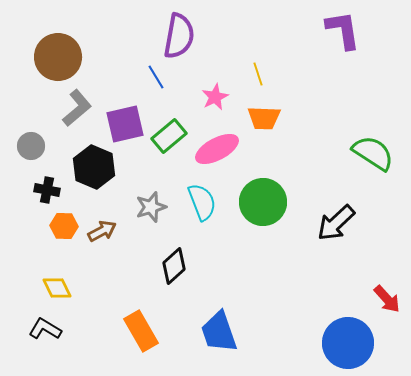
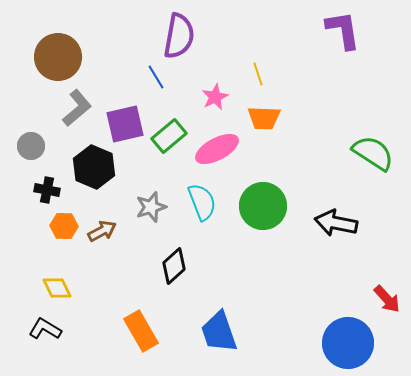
green circle: moved 4 px down
black arrow: rotated 54 degrees clockwise
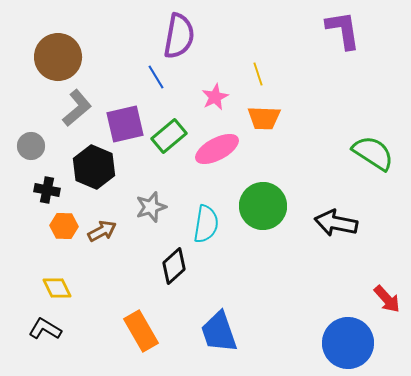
cyan semicircle: moved 4 px right, 22 px down; rotated 30 degrees clockwise
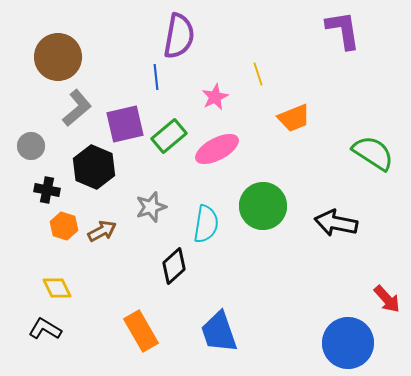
blue line: rotated 25 degrees clockwise
orange trapezoid: moved 30 px right; rotated 24 degrees counterclockwise
orange hexagon: rotated 16 degrees clockwise
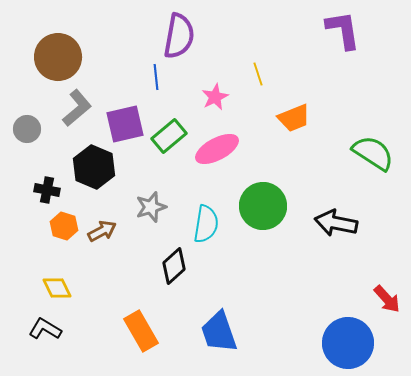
gray circle: moved 4 px left, 17 px up
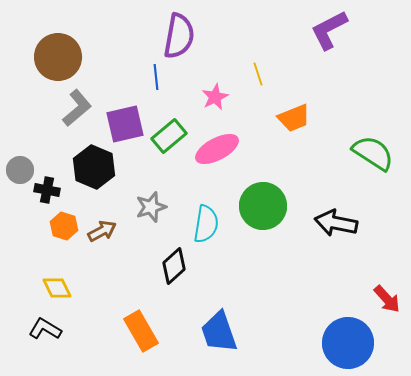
purple L-shape: moved 14 px left; rotated 108 degrees counterclockwise
gray circle: moved 7 px left, 41 px down
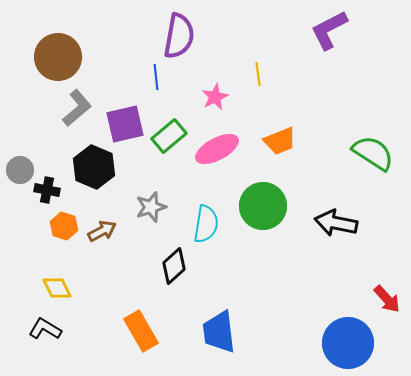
yellow line: rotated 10 degrees clockwise
orange trapezoid: moved 14 px left, 23 px down
blue trapezoid: rotated 12 degrees clockwise
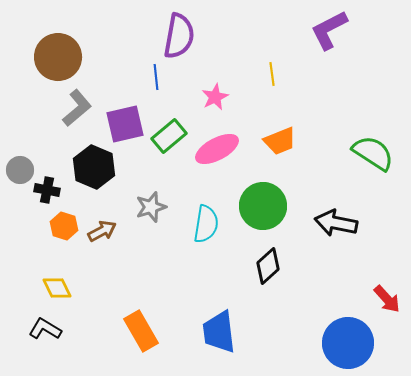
yellow line: moved 14 px right
black diamond: moved 94 px right
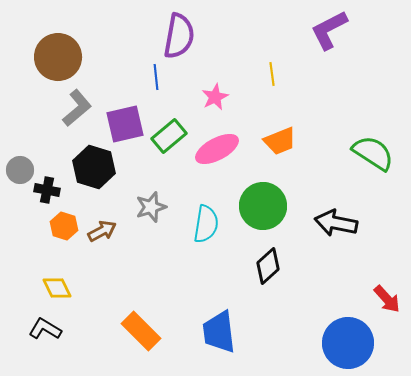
black hexagon: rotated 6 degrees counterclockwise
orange rectangle: rotated 15 degrees counterclockwise
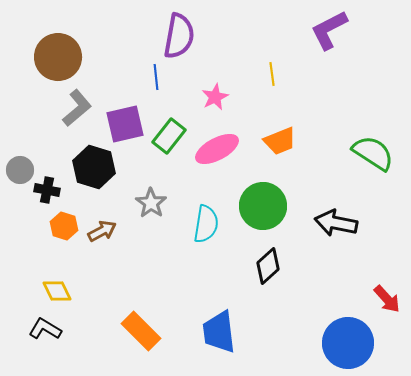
green rectangle: rotated 12 degrees counterclockwise
gray star: moved 4 px up; rotated 20 degrees counterclockwise
yellow diamond: moved 3 px down
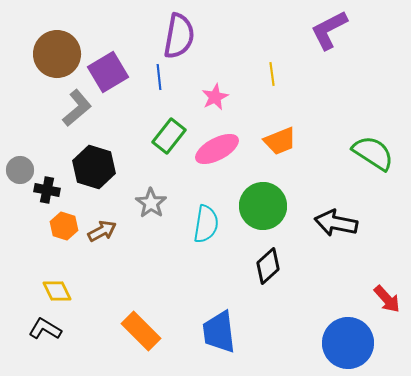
brown circle: moved 1 px left, 3 px up
blue line: moved 3 px right
purple square: moved 17 px left, 52 px up; rotated 18 degrees counterclockwise
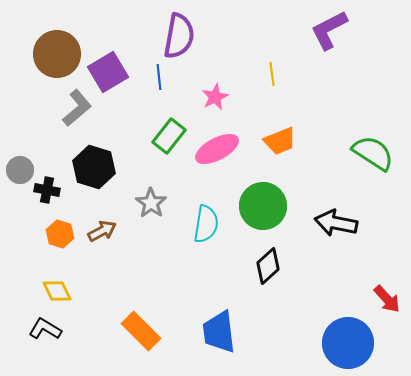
orange hexagon: moved 4 px left, 8 px down
